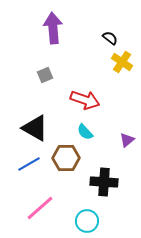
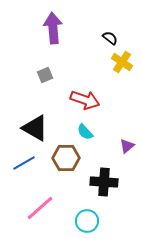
purple triangle: moved 6 px down
blue line: moved 5 px left, 1 px up
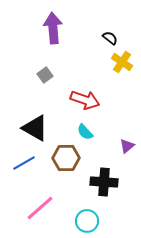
gray square: rotated 14 degrees counterclockwise
